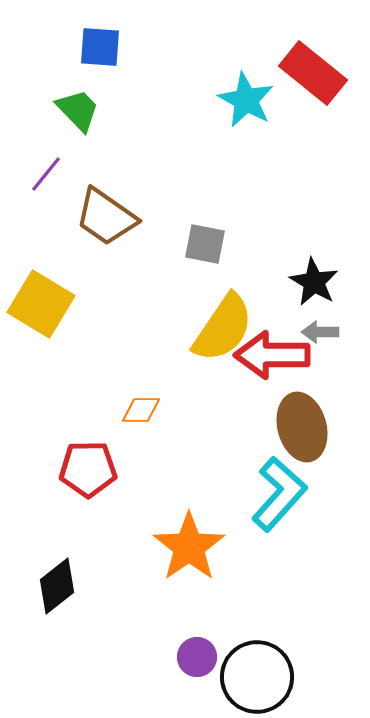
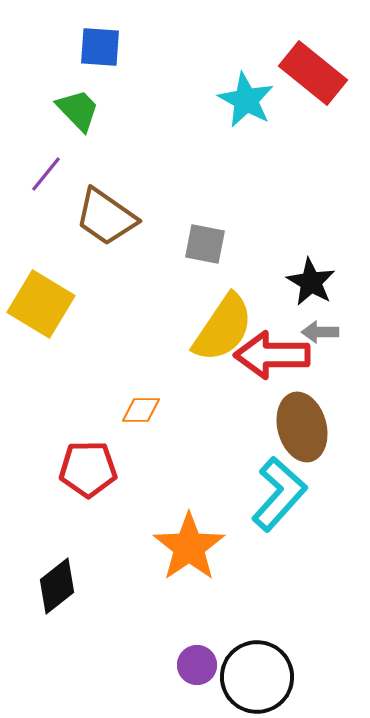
black star: moved 3 px left
purple circle: moved 8 px down
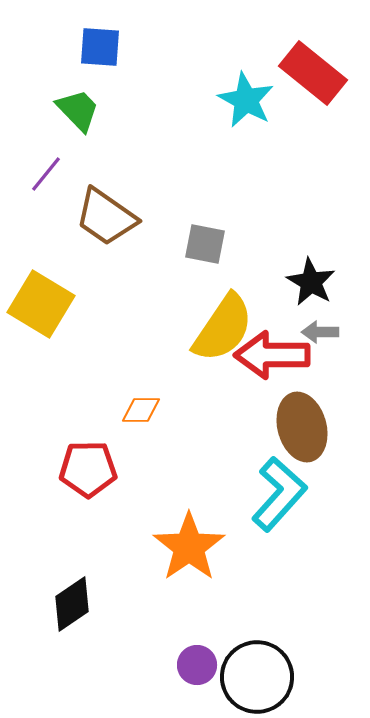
black diamond: moved 15 px right, 18 px down; rotated 4 degrees clockwise
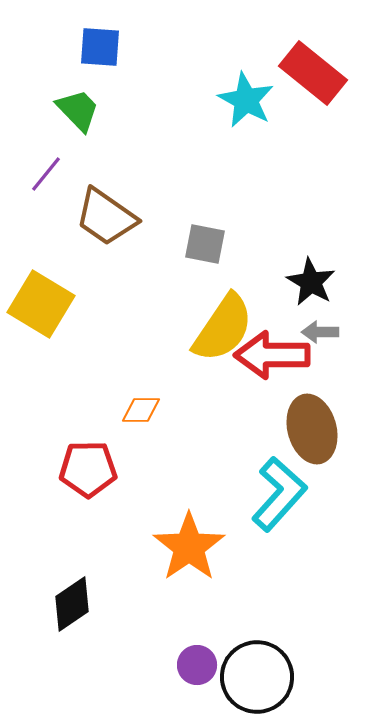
brown ellipse: moved 10 px right, 2 px down
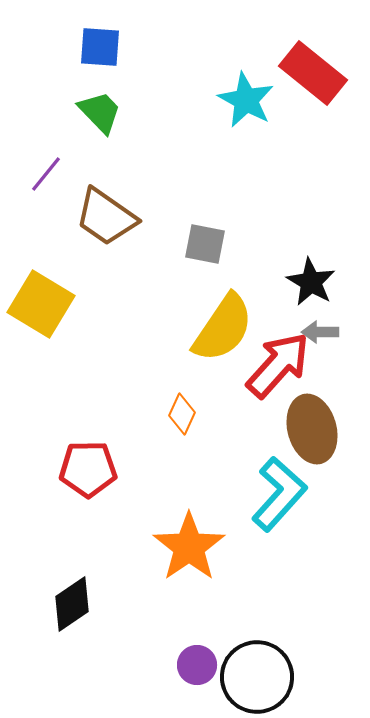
green trapezoid: moved 22 px right, 2 px down
red arrow: moved 6 px right, 10 px down; rotated 132 degrees clockwise
orange diamond: moved 41 px right, 4 px down; rotated 66 degrees counterclockwise
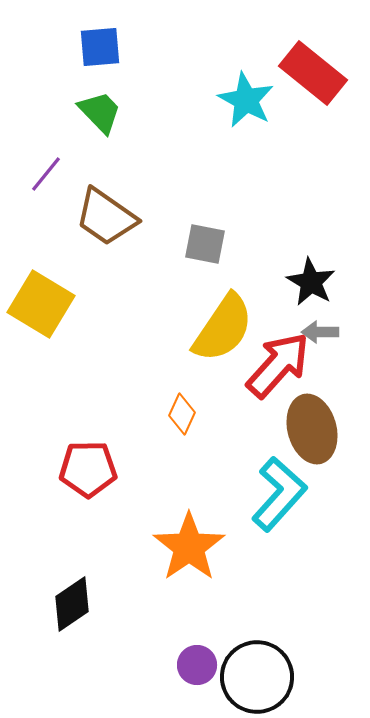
blue square: rotated 9 degrees counterclockwise
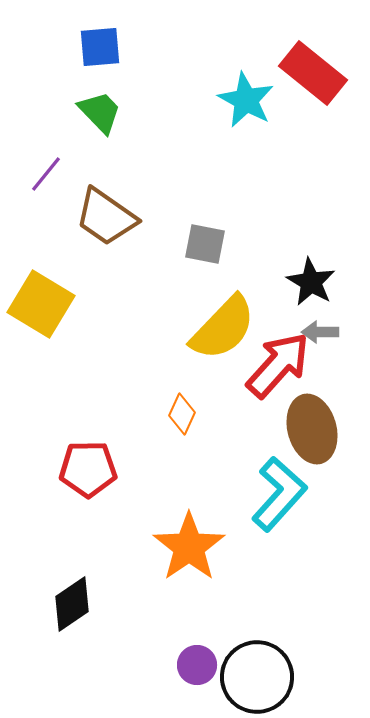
yellow semicircle: rotated 10 degrees clockwise
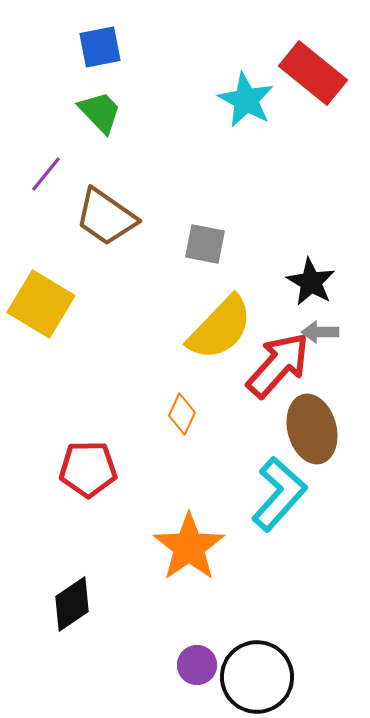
blue square: rotated 6 degrees counterclockwise
yellow semicircle: moved 3 px left
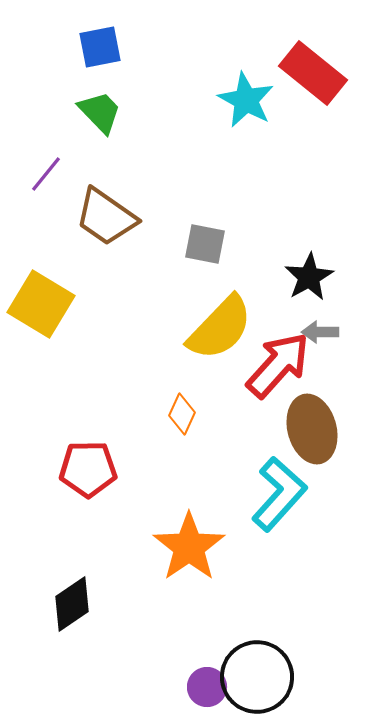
black star: moved 2 px left, 5 px up; rotated 12 degrees clockwise
purple circle: moved 10 px right, 22 px down
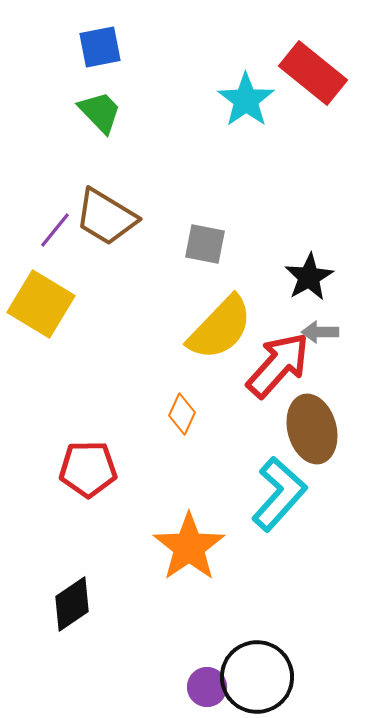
cyan star: rotated 8 degrees clockwise
purple line: moved 9 px right, 56 px down
brown trapezoid: rotated 4 degrees counterclockwise
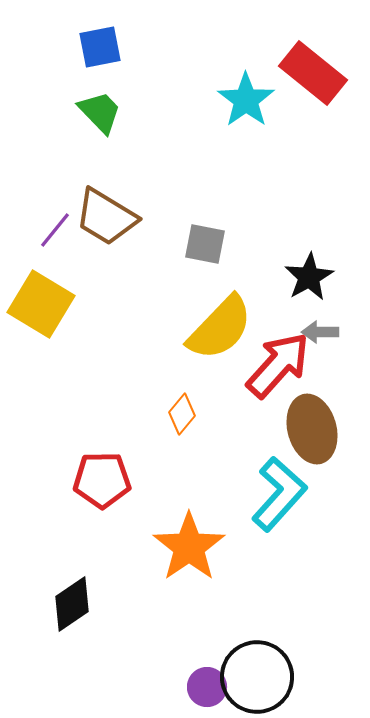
orange diamond: rotated 15 degrees clockwise
red pentagon: moved 14 px right, 11 px down
